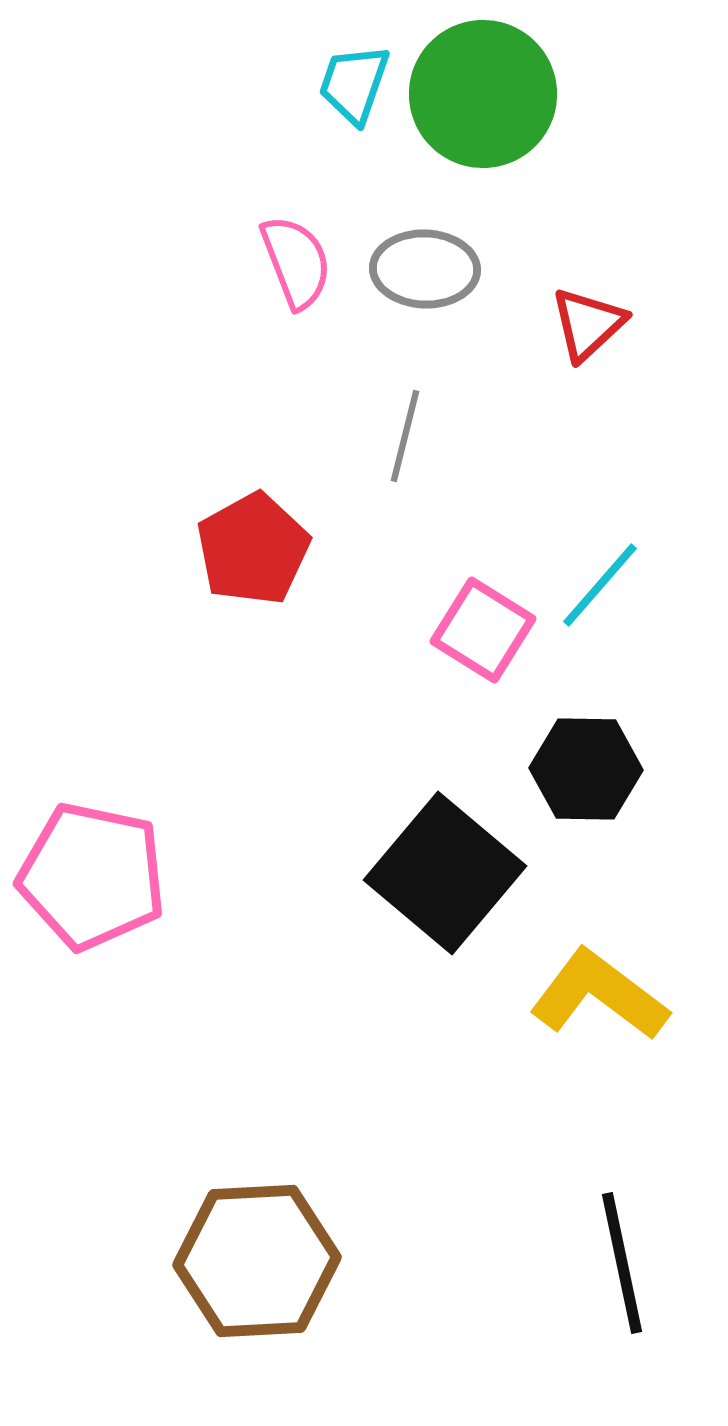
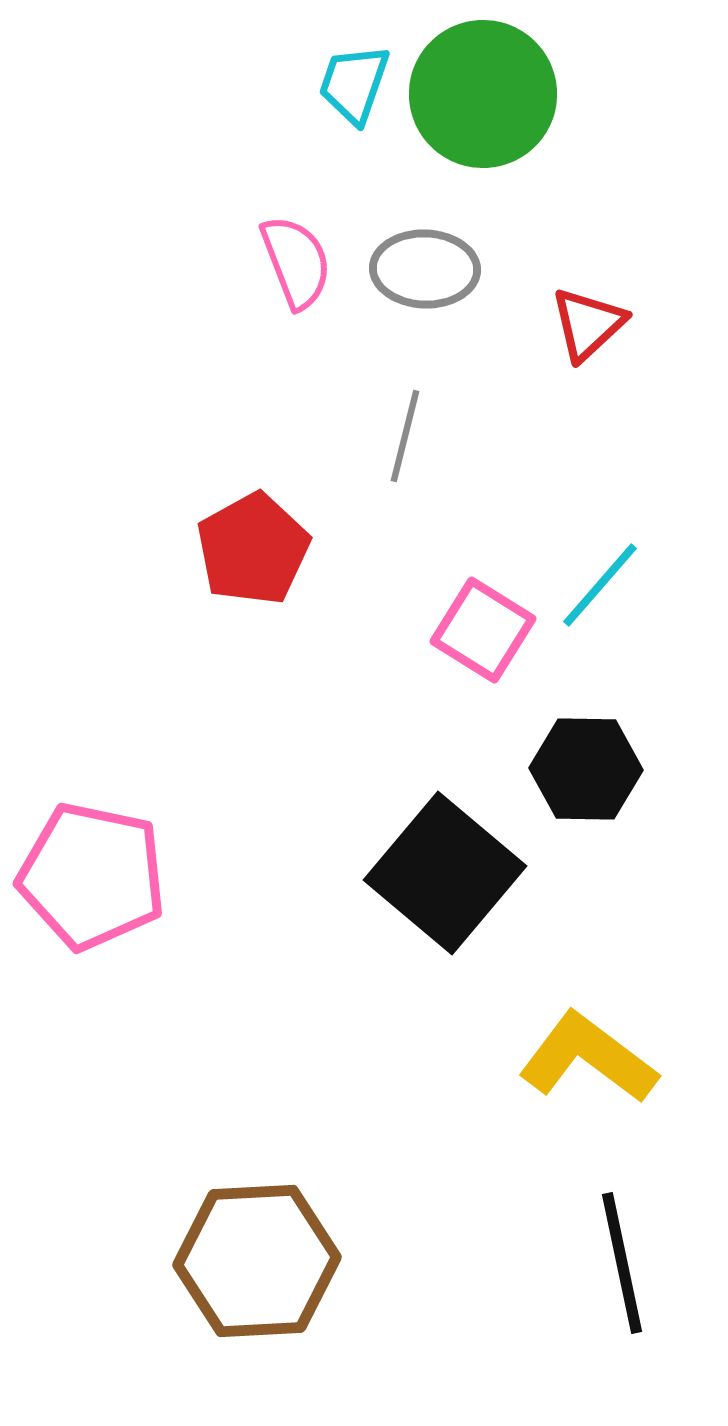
yellow L-shape: moved 11 px left, 63 px down
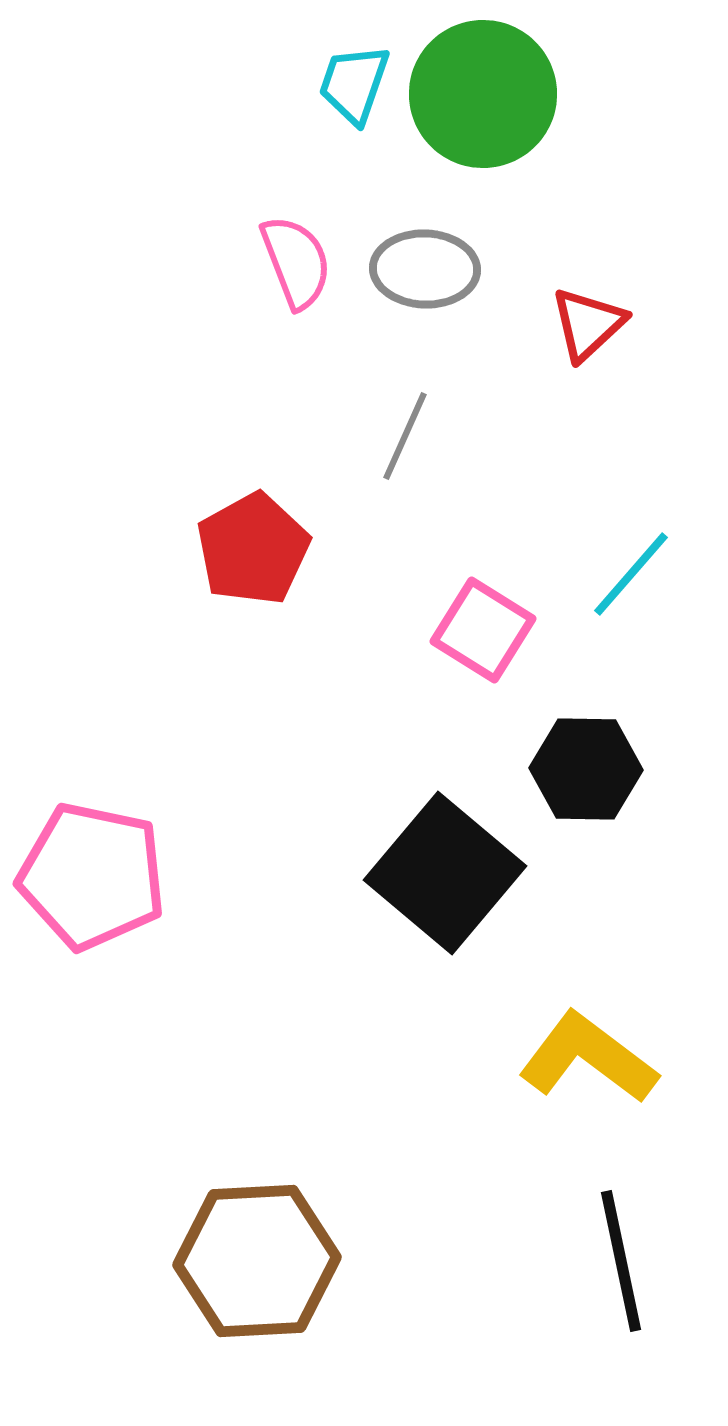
gray line: rotated 10 degrees clockwise
cyan line: moved 31 px right, 11 px up
black line: moved 1 px left, 2 px up
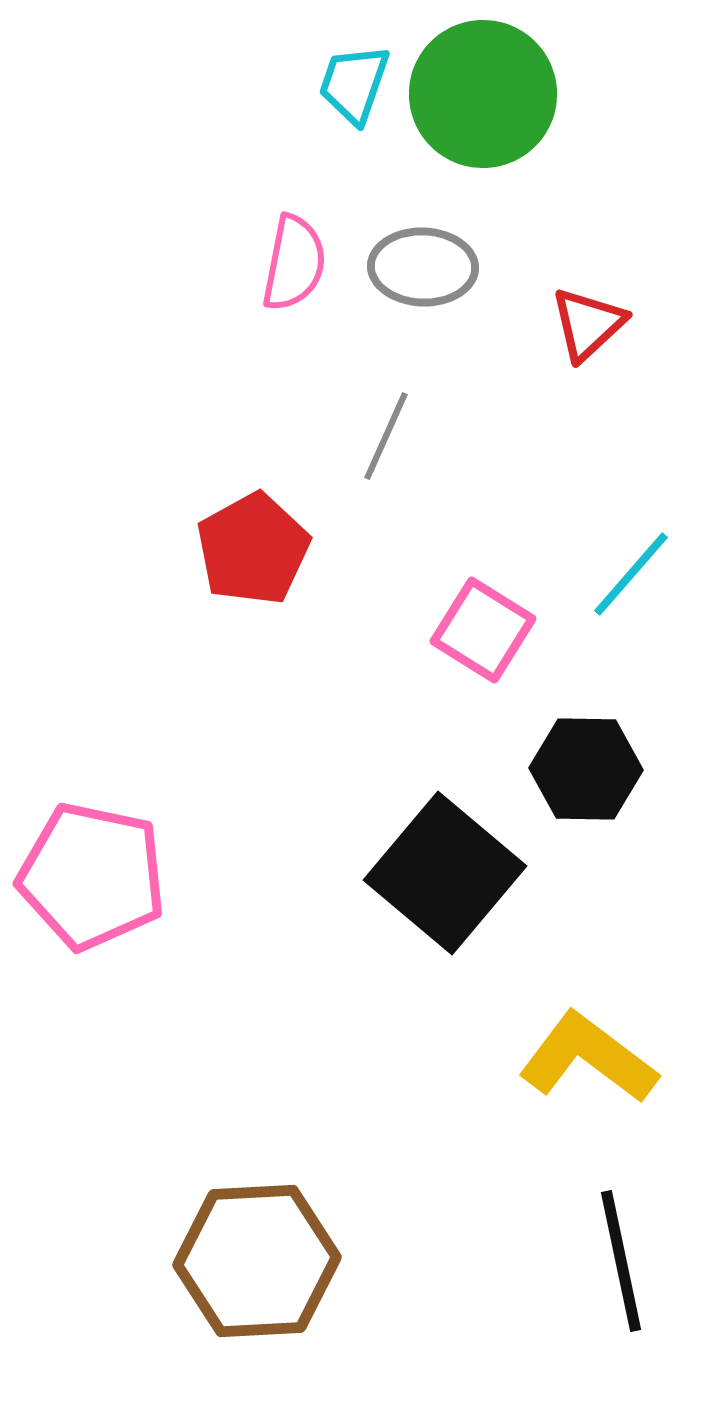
pink semicircle: moved 2 px left, 1 px down; rotated 32 degrees clockwise
gray ellipse: moved 2 px left, 2 px up
gray line: moved 19 px left
